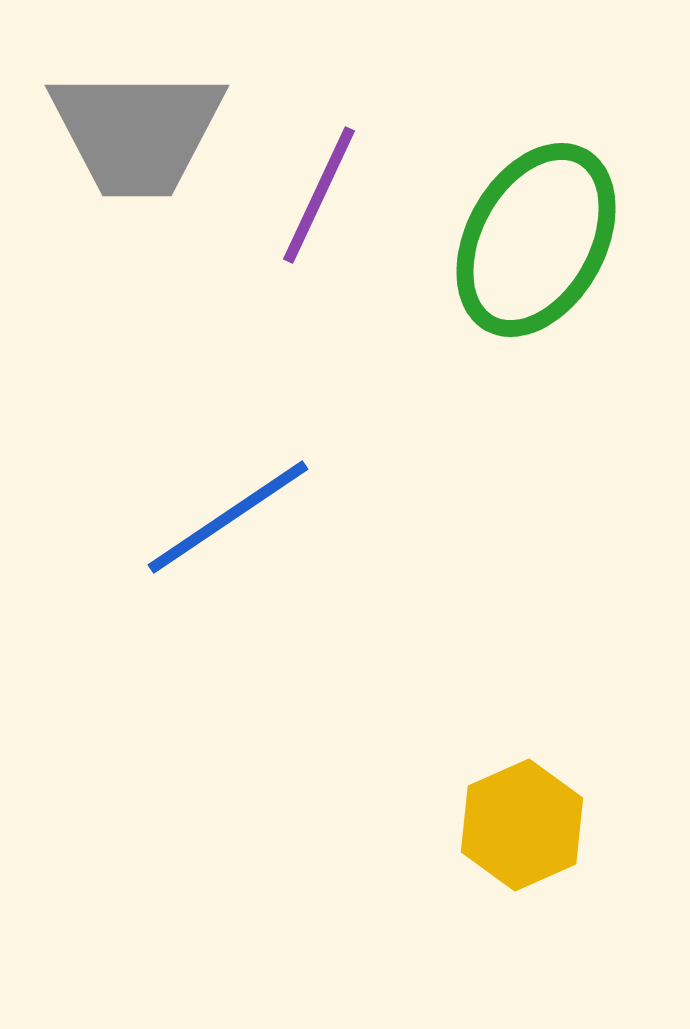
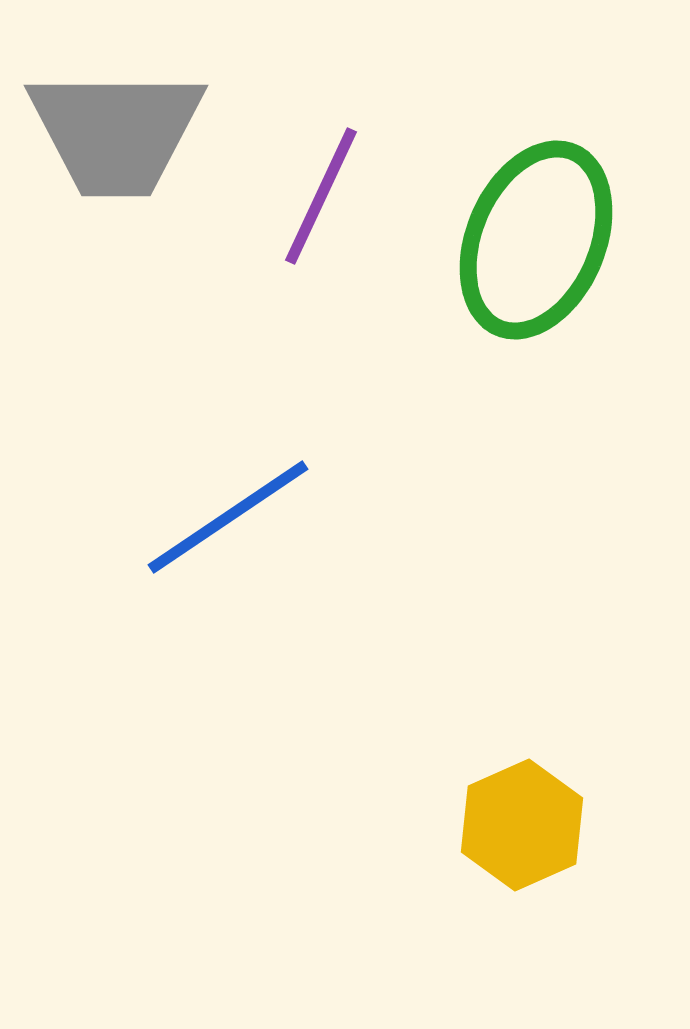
gray trapezoid: moved 21 px left
purple line: moved 2 px right, 1 px down
green ellipse: rotated 6 degrees counterclockwise
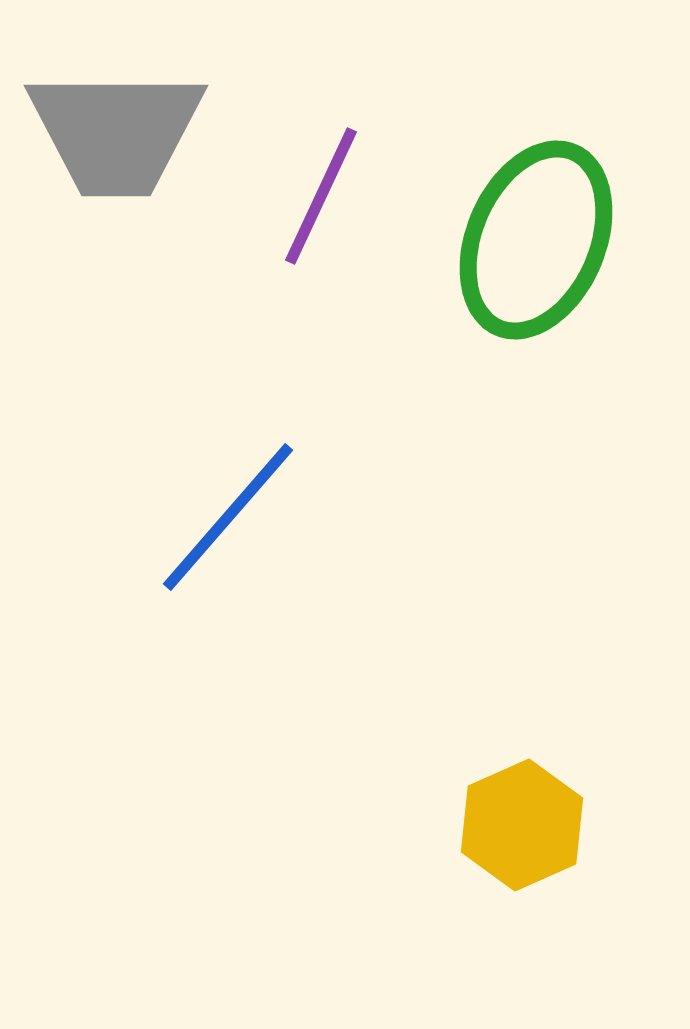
blue line: rotated 15 degrees counterclockwise
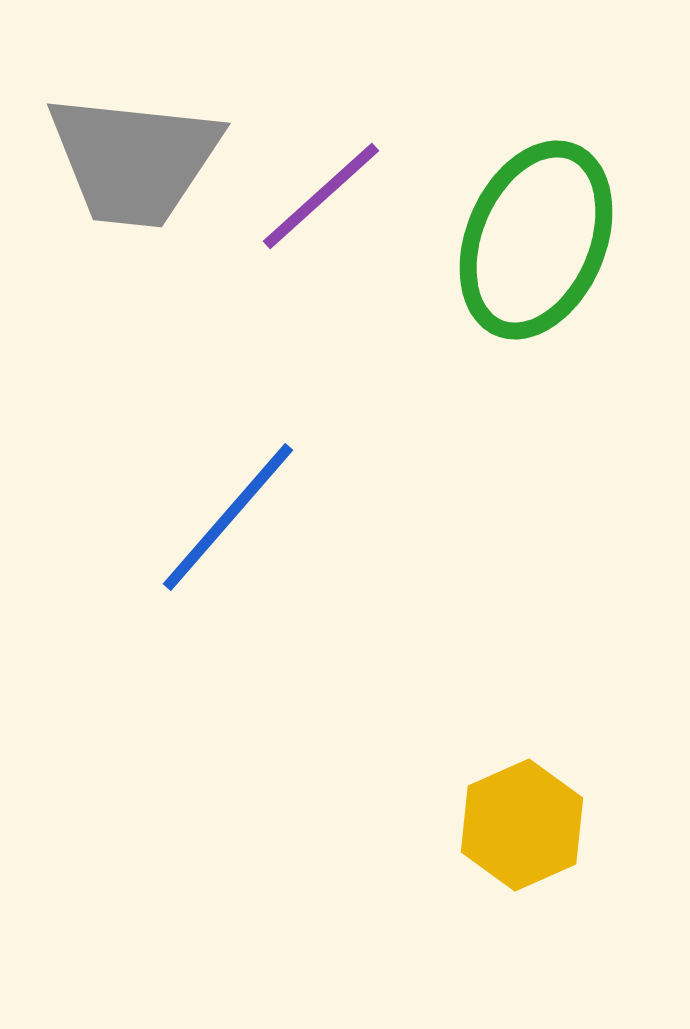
gray trapezoid: moved 18 px right, 28 px down; rotated 6 degrees clockwise
purple line: rotated 23 degrees clockwise
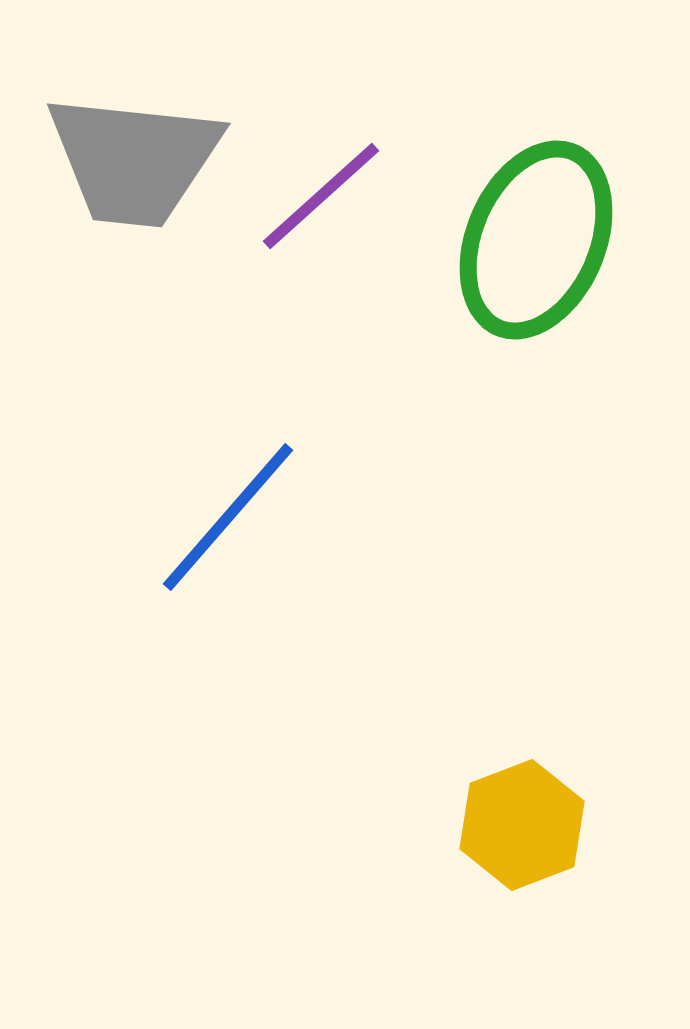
yellow hexagon: rotated 3 degrees clockwise
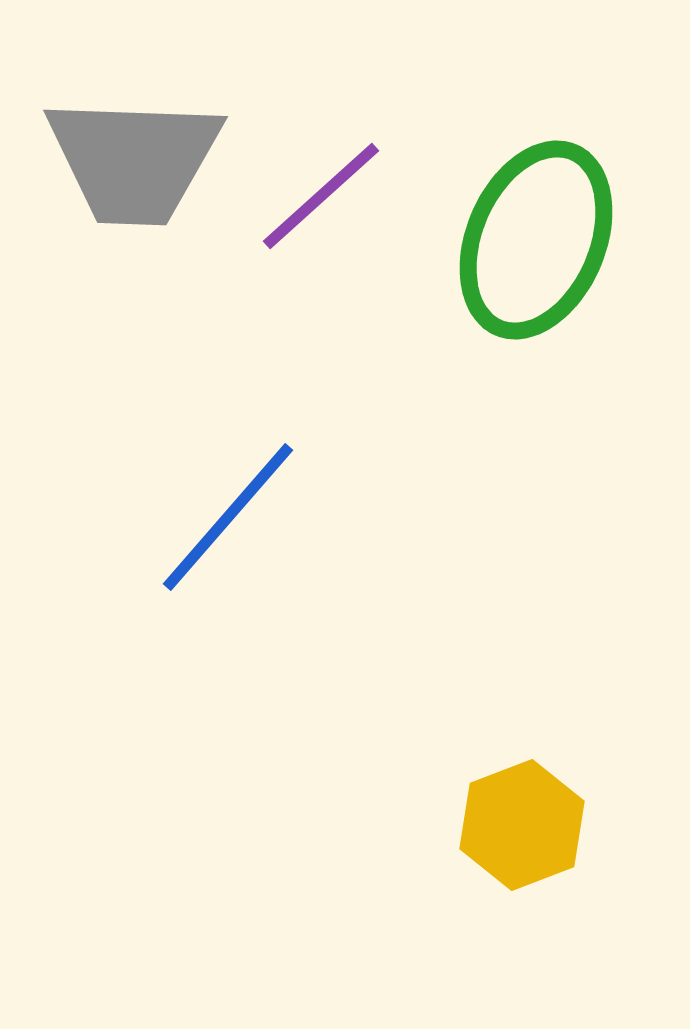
gray trapezoid: rotated 4 degrees counterclockwise
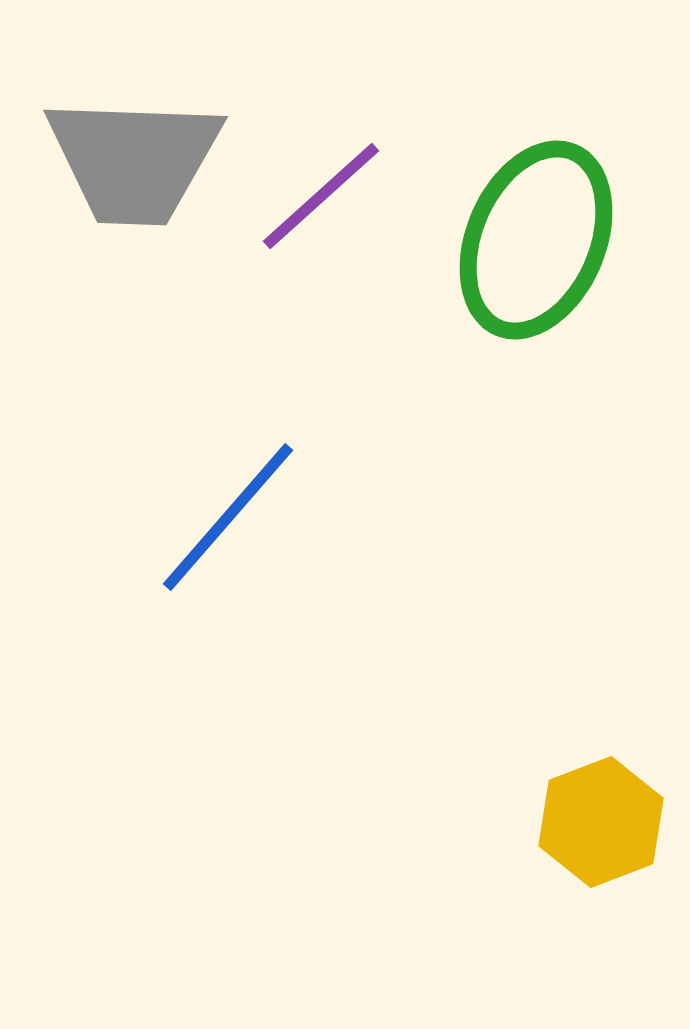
yellow hexagon: moved 79 px right, 3 px up
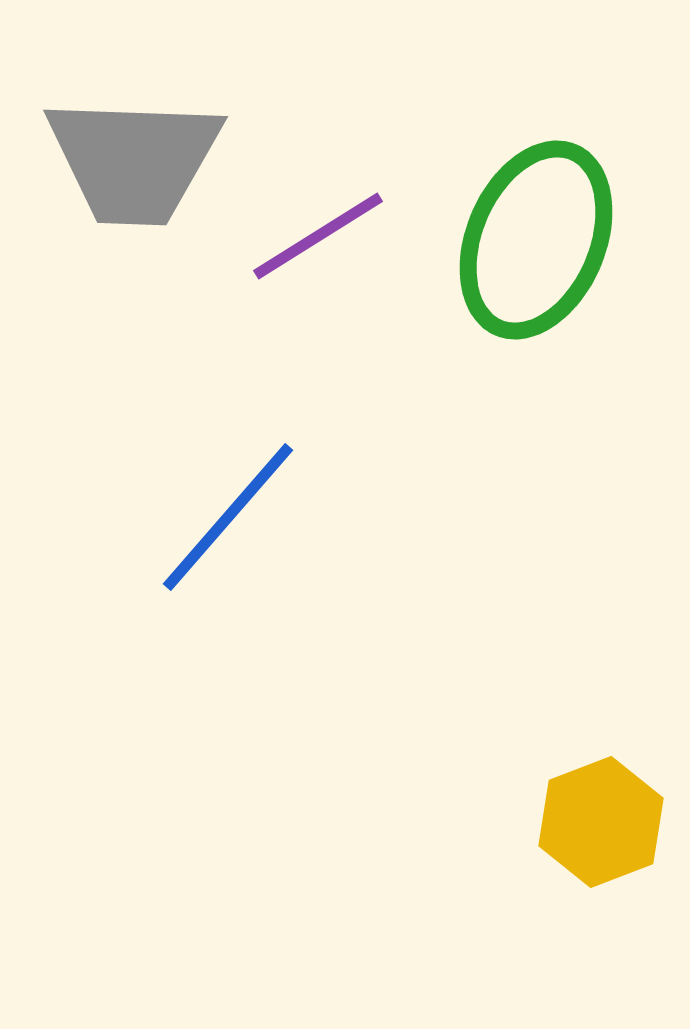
purple line: moved 3 px left, 40 px down; rotated 10 degrees clockwise
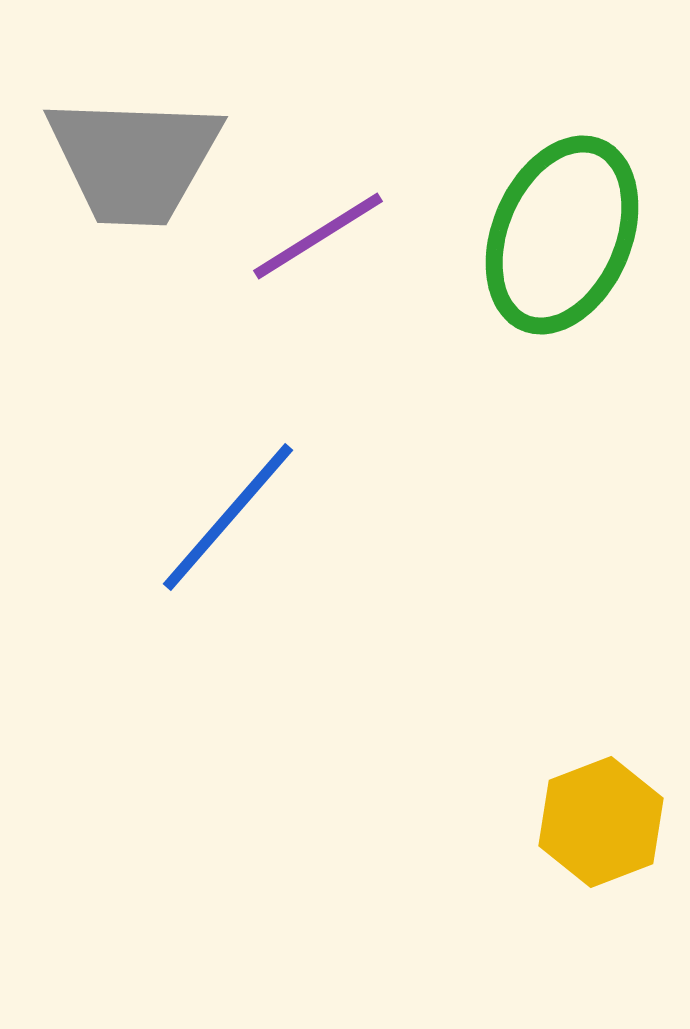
green ellipse: moved 26 px right, 5 px up
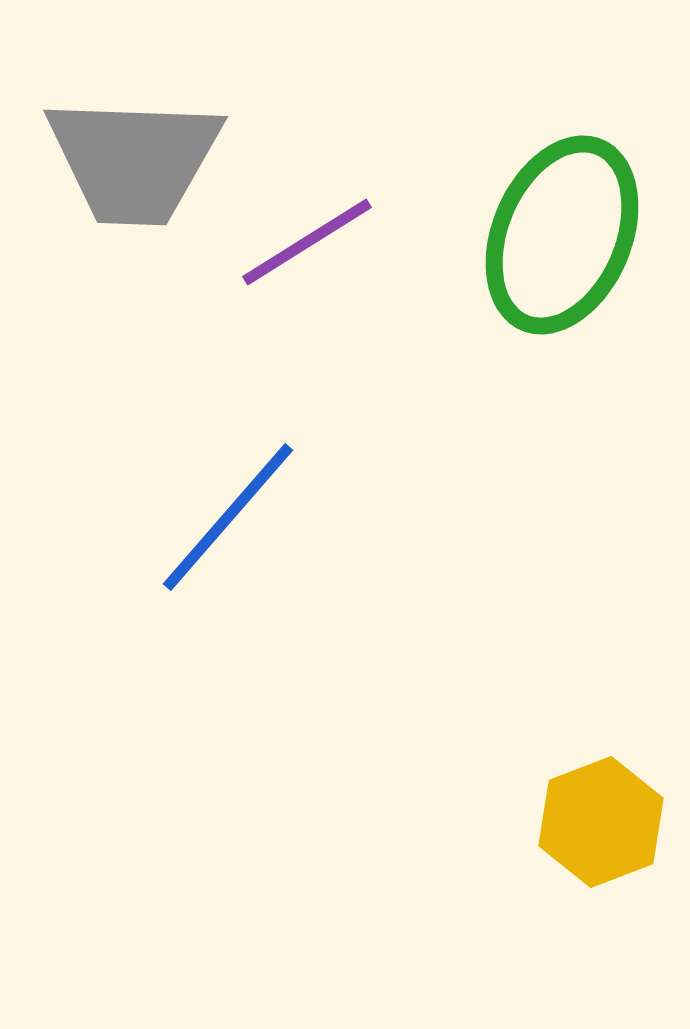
purple line: moved 11 px left, 6 px down
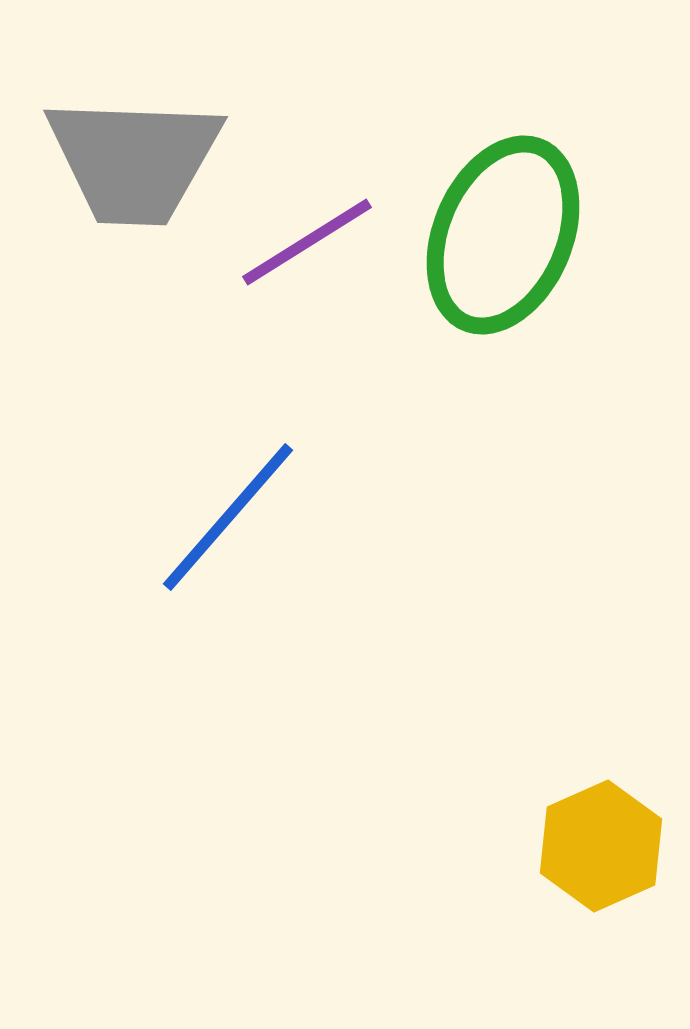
green ellipse: moved 59 px left
yellow hexagon: moved 24 px down; rotated 3 degrees counterclockwise
